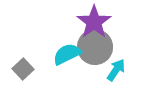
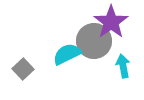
purple star: moved 17 px right
gray circle: moved 1 px left, 6 px up
cyan arrow: moved 7 px right, 4 px up; rotated 45 degrees counterclockwise
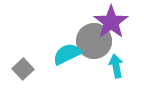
cyan arrow: moved 7 px left
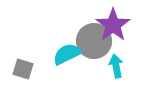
purple star: moved 2 px right, 3 px down
gray square: rotated 30 degrees counterclockwise
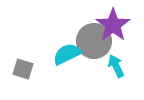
cyan arrow: rotated 15 degrees counterclockwise
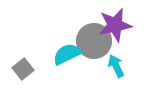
purple star: moved 2 px right; rotated 24 degrees clockwise
gray square: rotated 35 degrees clockwise
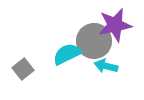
cyan arrow: moved 10 px left; rotated 50 degrees counterclockwise
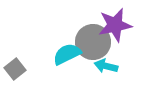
gray circle: moved 1 px left, 1 px down
gray square: moved 8 px left
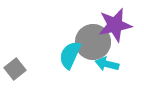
cyan semicircle: moved 3 px right, 1 px down; rotated 40 degrees counterclockwise
cyan arrow: moved 1 px right, 2 px up
